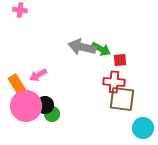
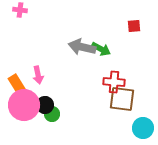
red square: moved 14 px right, 34 px up
pink arrow: rotated 72 degrees counterclockwise
pink circle: moved 2 px left, 1 px up
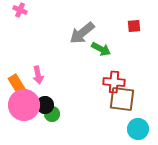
pink cross: rotated 16 degrees clockwise
gray arrow: moved 14 px up; rotated 52 degrees counterclockwise
cyan circle: moved 5 px left, 1 px down
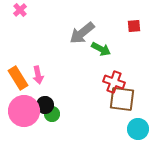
pink cross: rotated 24 degrees clockwise
red cross: rotated 15 degrees clockwise
orange rectangle: moved 8 px up
pink circle: moved 6 px down
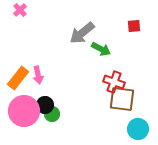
orange rectangle: rotated 70 degrees clockwise
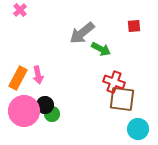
orange rectangle: rotated 10 degrees counterclockwise
